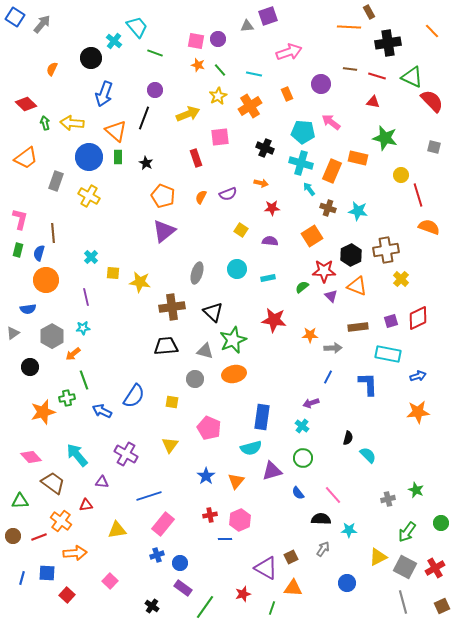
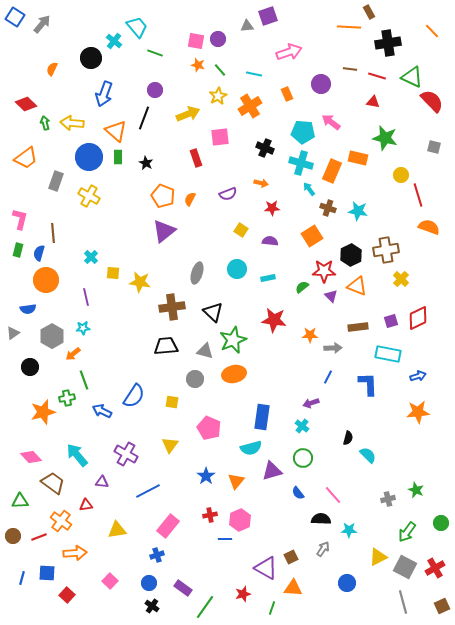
orange semicircle at (201, 197): moved 11 px left, 2 px down
blue line at (149, 496): moved 1 px left, 5 px up; rotated 10 degrees counterclockwise
pink rectangle at (163, 524): moved 5 px right, 2 px down
blue circle at (180, 563): moved 31 px left, 20 px down
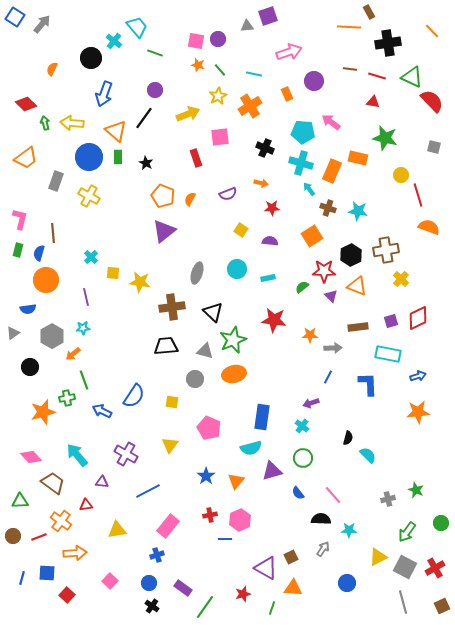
purple circle at (321, 84): moved 7 px left, 3 px up
black line at (144, 118): rotated 15 degrees clockwise
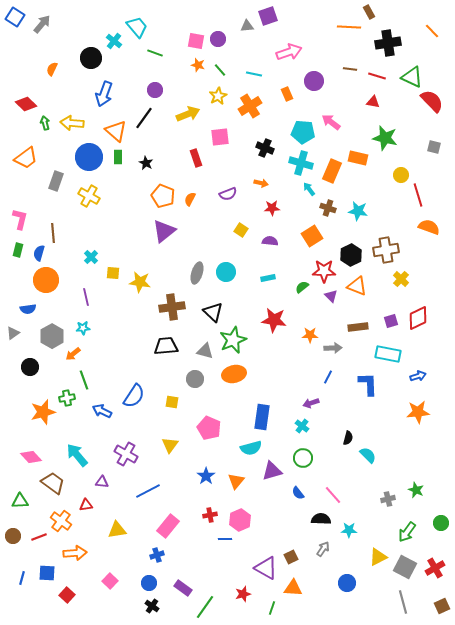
cyan circle at (237, 269): moved 11 px left, 3 px down
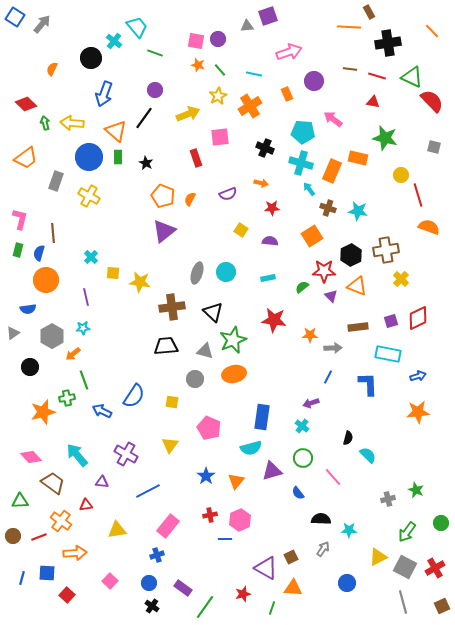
pink arrow at (331, 122): moved 2 px right, 3 px up
pink line at (333, 495): moved 18 px up
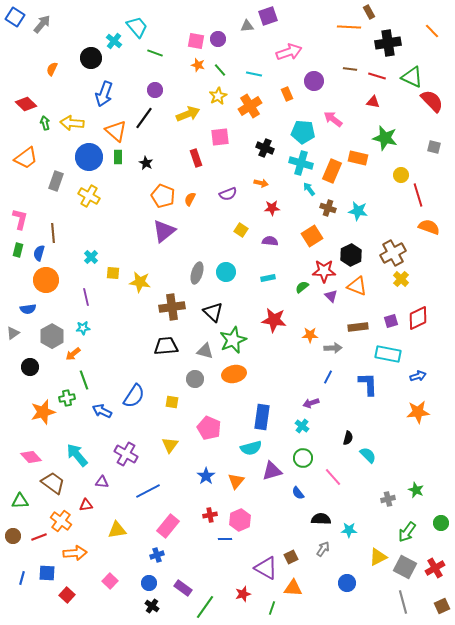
brown cross at (386, 250): moved 7 px right, 3 px down; rotated 20 degrees counterclockwise
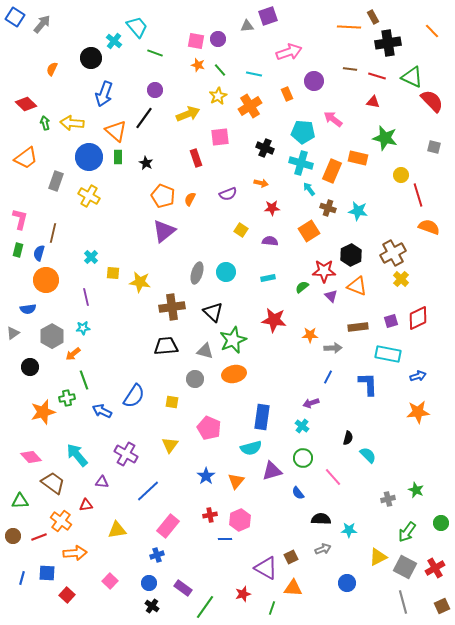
brown rectangle at (369, 12): moved 4 px right, 5 px down
brown line at (53, 233): rotated 18 degrees clockwise
orange square at (312, 236): moved 3 px left, 5 px up
blue line at (148, 491): rotated 15 degrees counterclockwise
gray arrow at (323, 549): rotated 35 degrees clockwise
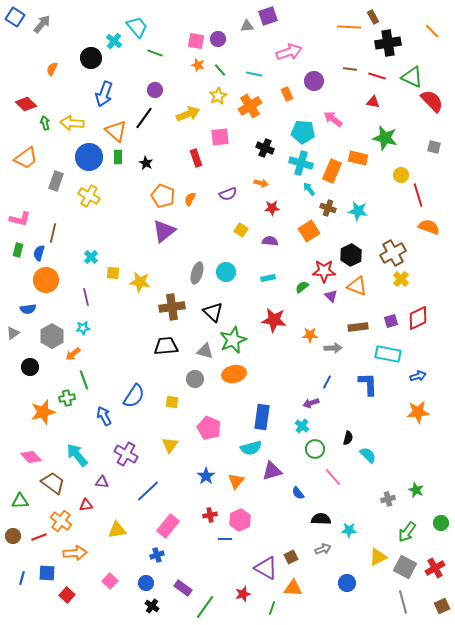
pink L-shape at (20, 219): rotated 90 degrees clockwise
blue line at (328, 377): moved 1 px left, 5 px down
blue arrow at (102, 411): moved 2 px right, 5 px down; rotated 36 degrees clockwise
green circle at (303, 458): moved 12 px right, 9 px up
blue circle at (149, 583): moved 3 px left
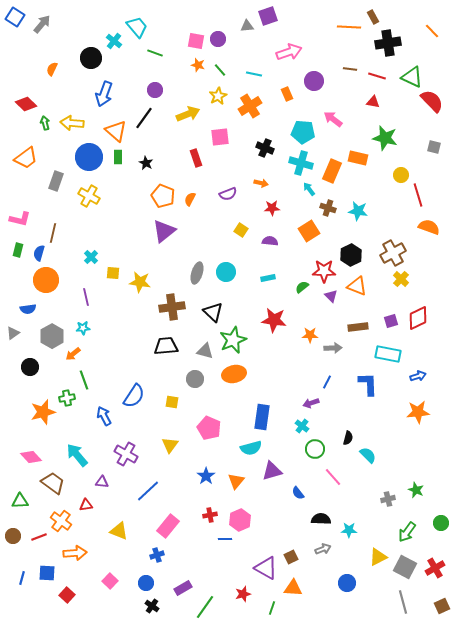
yellow triangle at (117, 530): moved 2 px right, 1 px down; rotated 30 degrees clockwise
purple rectangle at (183, 588): rotated 66 degrees counterclockwise
